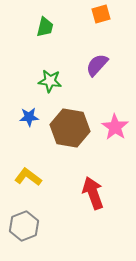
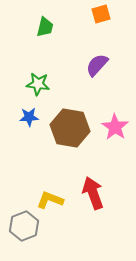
green star: moved 12 px left, 3 px down
yellow L-shape: moved 22 px right, 23 px down; rotated 16 degrees counterclockwise
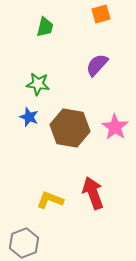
blue star: rotated 24 degrees clockwise
gray hexagon: moved 17 px down
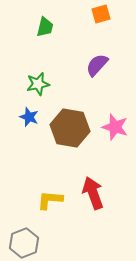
green star: rotated 20 degrees counterclockwise
pink star: rotated 16 degrees counterclockwise
yellow L-shape: rotated 16 degrees counterclockwise
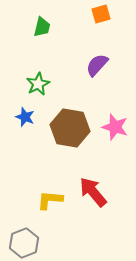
green trapezoid: moved 3 px left
green star: rotated 15 degrees counterclockwise
blue star: moved 4 px left
red arrow: moved 1 px up; rotated 20 degrees counterclockwise
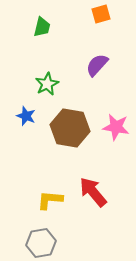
green star: moved 9 px right
blue star: moved 1 px right, 1 px up
pink star: moved 1 px right; rotated 8 degrees counterclockwise
gray hexagon: moved 17 px right; rotated 12 degrees clockwise
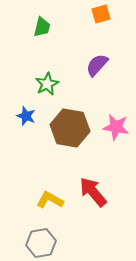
yellow L-shape: rotated 24 degrees clockwise
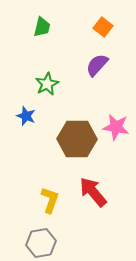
orange square: moved 2 px right, 13 px down; rotated 36 degrees counterclockwise
brown hexagon: moved 7 px right, 11 px down; rotated 9 degrees counterclockwise
yellow L-shape: rotated 80 degrees clockwise
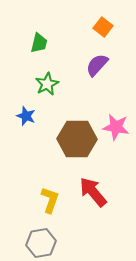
green trapezoid: moved 3 px left, 16 px down
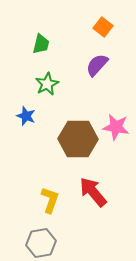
green trapezoid: moved 2 px right, 1 px down
brown hexagon: moved 1 px right
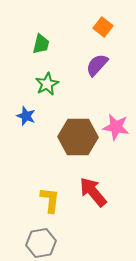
brown hexagon: moved 2 px up
yellow L-shape: rotated 12 degrees counterclockwise
